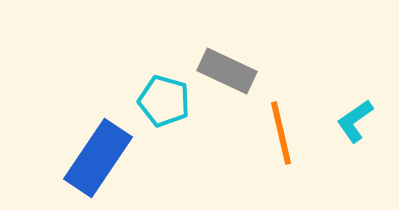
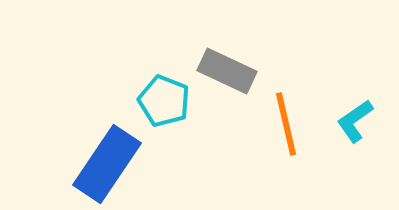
cyan pentagon: rotated 6 degrees clockwise
orange line: moved 5 px right, 9 px up
blue rectangle: moved 9 px right, 6 px down
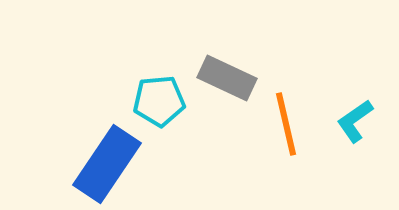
gray rectangle: moved 7 px down
cyan pentagon: moved 5 px left; rotated 27 degrees counterclockwise
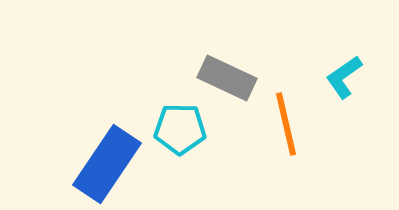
cyan pentagon: moved 21 px right, 28 px down; rotated 6 degrees clockwise
cyan L-shape: moved 11 px left, 44 px up
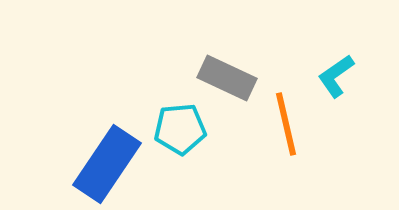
cyan L-shape: moved 8 px left, 1 px up
cyan pentagon: rotated 6 degrees counterclockwise
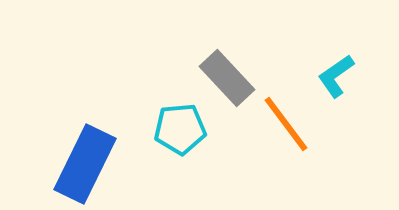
gray rectangle: rotated 22 degrees clockwise
orange line: rotated 24 degrees counterclockwise
blue rectangle: moved 22 px left; rotated 8 degrees counterclockwise
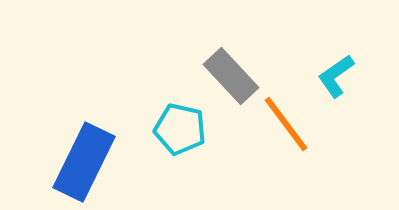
gray rectangle: moved 4 px right, 2 px up
cyan pentagon: rotated 18 degrees clockwise
blue rectangle: moved 1 px left, 2 px up
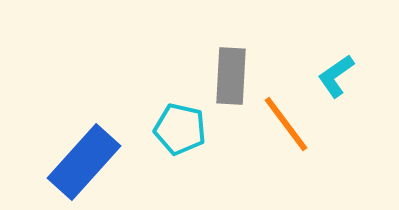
gray rectangle: rotated 46 degrees clockwise
blue rectangle: rotated 16 degrees clockwise
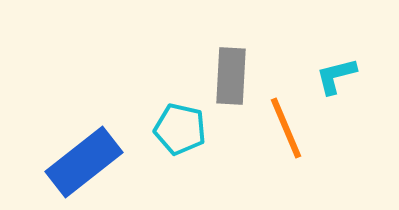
cyan L-shape: rotated 21 degrees clockwise
orange line: moved 4 px down; rotated 14 degrees clockwise
blue rectangle: rotated 10 degrees clockwise
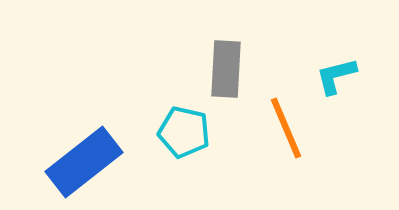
gray rectangle: moved 5 px left, 7 px up
cyan pentagon: moved 4 px right, 3 px down
